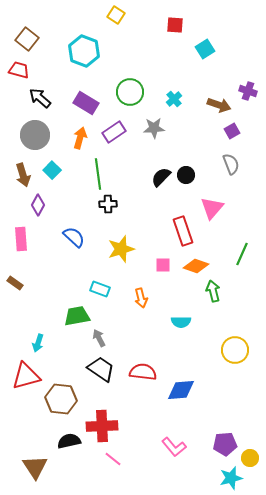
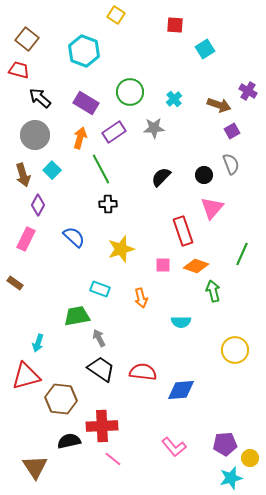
purple cross at (248, 91): rotated 12 degrees clockwise
green line at (98, 174): moved 3 px right, 5 px up; rotated 20 degrees counterclockwise
black circle at (186, 175): moved 18 px right
pink rectangle at (21, 239): moved 5 px right; rotated 30 degrees clockwise
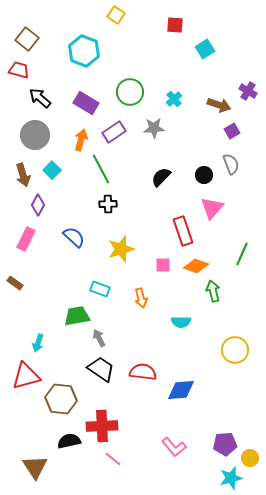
orange arrow at (80, 138): moved 1 px right, 2 px down
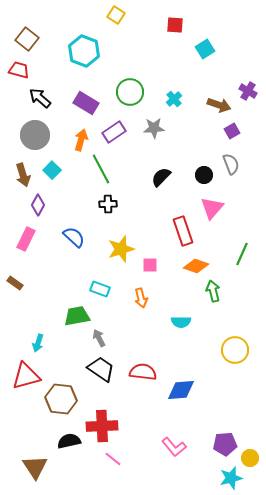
pink square at (163, 265): moved 13 px left
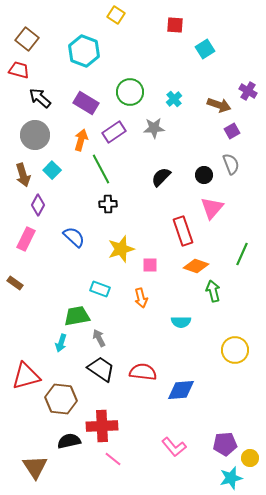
cyan arrow at (38, 343): moved 23 px right
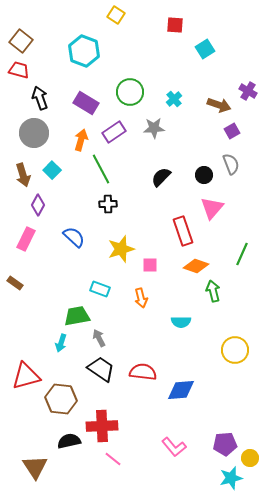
brown square at (27, 39): moved 6 px left, 2 px down
black arrow at (40, 98): rotated 30 degrees clockwise
gray circle at (35, 135): moved 1 px left, 2 px up
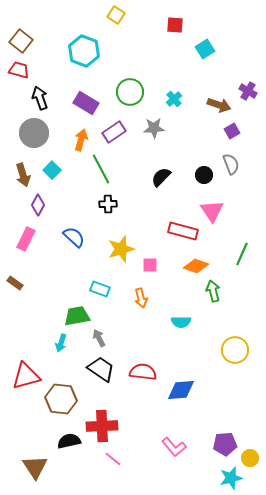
pink triangle at (212, 208): moved 3 px down; rotated 15 degrees counterclockwise
red rectangle at (183, 231): rotated 56 degrees counterclockwise
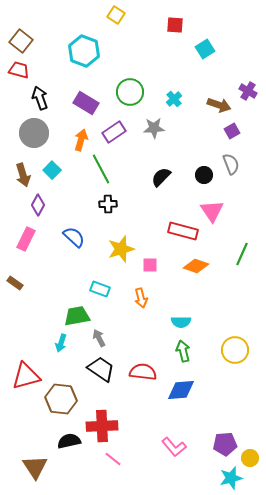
green arrow at (213, 291): moved 30 px left, 60 px down
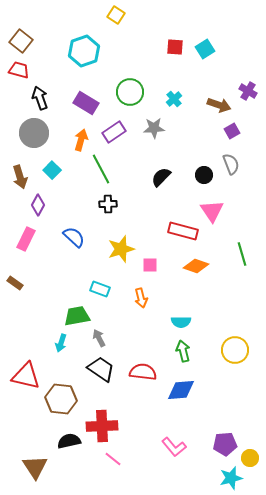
red square at (175, 25): moved 22 px down
cyan hexagon at (84, 51): rotated 20 degrees clockwise
brown arrow at (23, 175): moved 3 px left, 2 px down
green line at (242, 254): rotated 40 degrees counterclockwise
red triangle at (26, 376): rotated 28 degrees clockwise
